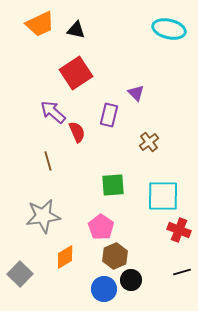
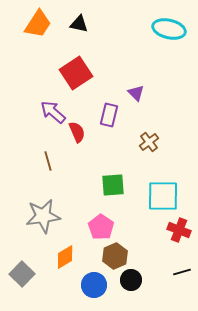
orange trapezoid: moved 2 px left; rotated 32 degrees counterclockwise
black triangle: moved 3 px right, 6 px up
gray square: moved 2 px right
blue circle: moved 10 px left, 4 px up
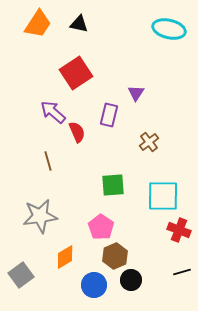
purple triangle: rotated 18 degrees clockwise
gray star: moved 3 px left
gray square: moved 1 px left, 1 px down; rotated 10 degrees clockwise
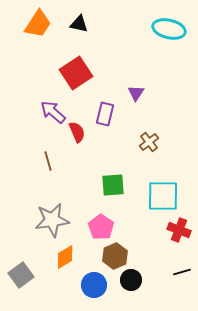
purple rectangle: moved 4 px left, 1 px up
gray star: moved 12 px right, 4 px down
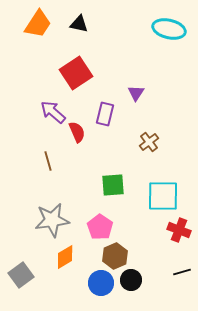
pink pentagon: moved 1 px left
blue circle: moved 7 px right, 2 px up
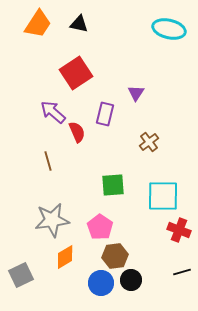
brown hexagon: rotated 15 degrees clockwise
gray square: rotated 10 degrees clockwise
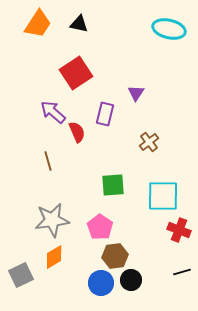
orange diamond: moved 11 px left
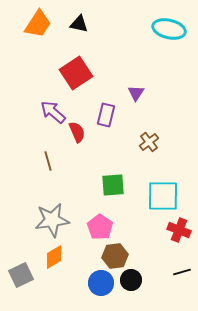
purple rectangle: moved 1 px right, 1 px down
